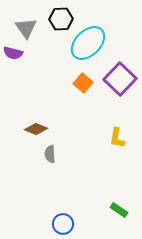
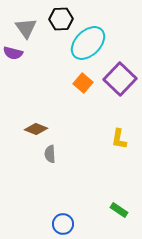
yellow L-shape: moved 2 px right, 1 px down
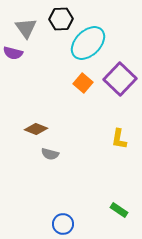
gray semicircle: rotated 72 degrees counterclockwise
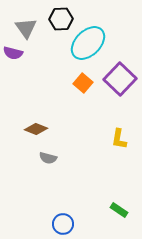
gray semicircle: moved 2 px left, 4 px down
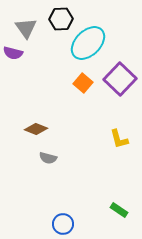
yellow L-shape: rotated 25 degrees counterclockwise
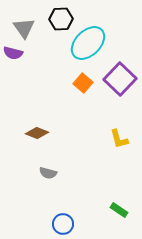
gray triangle: moved 2 px left
brown diamond: moved 1 px right, 4 px down
gray semicircle: moved 15 px down
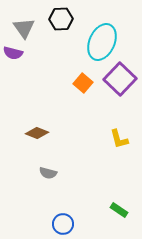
cyan ellipse: moved 14 px right, 1 px up; rotated 21 degrees counterclockwise
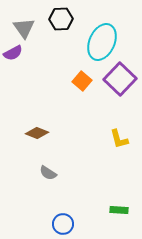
purple semicircle: rotated 42 degrees counterclockwise
orange square: moved 1 px left, 2 px up
gray semicircle: rotated 18 degrees clockwise
green rectangle: rotated 30 degrees counterclockwise
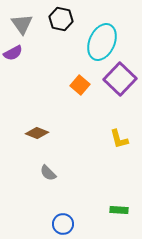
black hexagon: rotated 15 degrees clockwise
gray triangle: moved 2 px left, 4 px up
orange square: moved 2 px left, 4 px down
gray semicircle: rotated 12 degrees clockwise
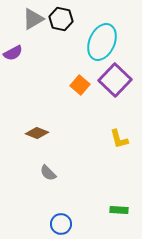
gray triangle: moved 11 px right, 5 px up; rotated 35 degrees clockwise
purple square: moved 5 px left, 1 px down
blue circle: moved 2 px left
